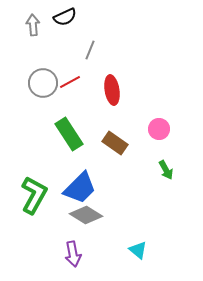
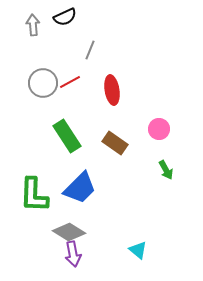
green rectangle: moved 2 px left, 2 px down
green L-shape: rotated 153 degrees clockwise
gray diamond: moved 17 px left, 17 px down
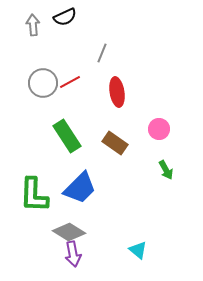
gray line: moved 12 px right, 3 px down
red ellipse: moved 5 px right, 2 px down
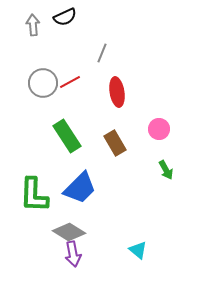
brown rectangle: rotated 25 degrees clockwise
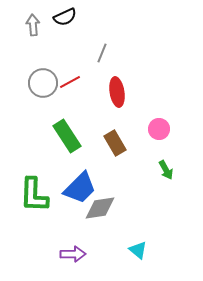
gray diamond: moved 31 px right, 24 px up; rotated 40 degrees counterclockwise
purple arrow: rotated 80 degrees counterclockwise
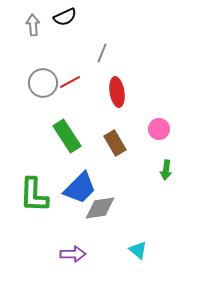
green arrow: rotated 36 degrees clockwise
